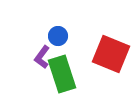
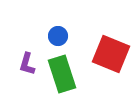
purple L-shape: moved 15 px left, 7 px down; rotated 20 degrees counterclockwise
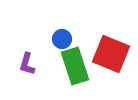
blue circle: moved 4 px right, 3 px down
green rectangle: moved 13 px right, 8 px up
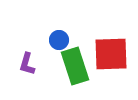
blue circle: moved 3 px left, 1 px down
red square: rotated 24 degrees counterclockwise
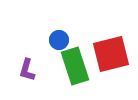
red square: rotated 12 degrees counterclockwise
purple L-shape: moved 6 px down
